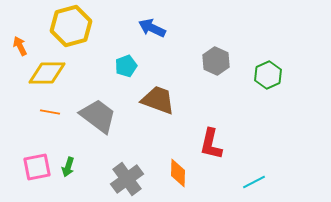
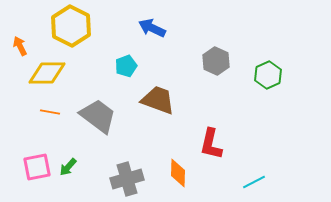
yellow hexagon: rotated 18 degrees counterclockwise
green arrow: rotated 24 degrees clockwise
gray cross: rotated 20 degrees clockwise
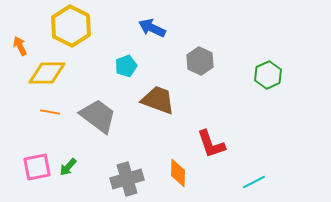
gray hexagon: moved 16 px left
red L-shape: rotated 32 degrees counterclockwise
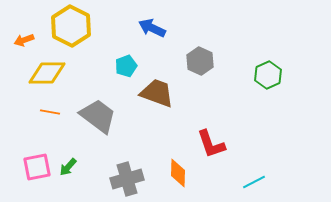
orange arrow: moved 4 px right, 6 px up; rotated 84 degrees counterclockwise
brown trapezoid: moved 1 px left, 7 px up
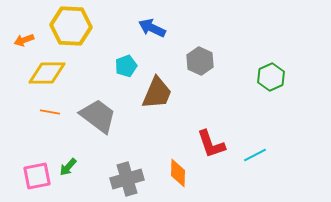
yellow hexagon: rotated 24 degrees counterclockwise
green hexagon: moved 3 px right, 2 px down
brown trapezoid: rotated 93 degrees clockwise
pink square: moved 9 px down
cyan line: moved 1 px right, 27 px up
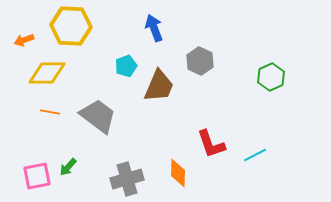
blue arrow: moved 2 px right; rotated 44 degrees clockwise
brown trapezoid: moved 2 px right, 7 px up
